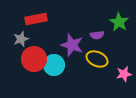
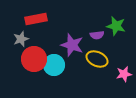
green star: moved 3 px left, 4 px down; rotated 18 degrees counterclockwise
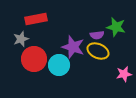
green star: moved 1 px down
purple star: moved 1 px right, 2 px down
yellow ellipse: moved 1 px right, 8 px up
cyan circle: moved 5 px right
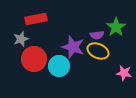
green star: rotated 24 degrees clockwise
cyan circle: moved 1 px down
pink star: moved 1 px up; rotated 21 degrees clockwise
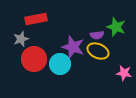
green star: rotated 18 degrees counterclockwise
cyan circle: moved 1 px right, 2 px up
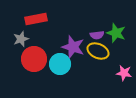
green star: moved 6 px down
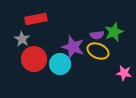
green star: moved 2 px left, 1 px up; rotated 30 degrees clockwise
gray star: moved 1 px right; rotated 21 degrees counterclockwise
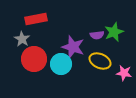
yellow ellipse: moved 2 px right, 10 px down
cyan circle: moved 1 px right
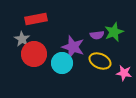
red circle: moved 5 px up
cyan circle: moved 1 px right, 1 px up
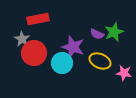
red rectangle: moved 2 px right
purple semicircle: moved 1 px up; rotated 32 degrees clockwise
red circle: moved 1 px up
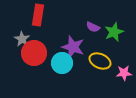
red rectangle: moved 4 px up; rotated 70 degrees counterclockwise
purple semicircle: moved 4 px left, 7 px up
pink star: rotated 14 degrees counterclockwise
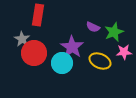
purple star: moved 1 px left; rotated 15 degrees clockwise
pink star: moved 21 px up
